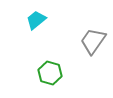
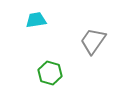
cyan trapezoid: rotated 30 degrees clockwise
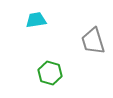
gray trapezoid: rotated 52 degrees counterclockwise
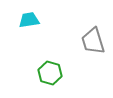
cyan trapezoid: moved 7 px left
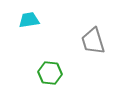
green hexagon: rotated 10 degrees counterclockwise
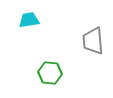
gray trapezoid: rotated 12 degrees clockwise
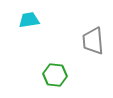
green hexagon: moved 5 px right, 2 px down
